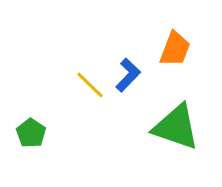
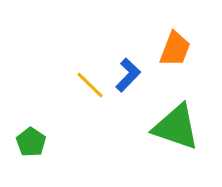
green pentagon: moved 9 px down
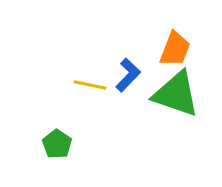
yellow line: rotated 32 degrees counterclockwise
green triangle: moved 33 px up
green pentagon: moved 26 px right, 2 px down
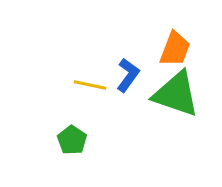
blue L-shape: rotated 8 degrees counterclockwise
green pentagon: moved 15 px right, 4 px up
